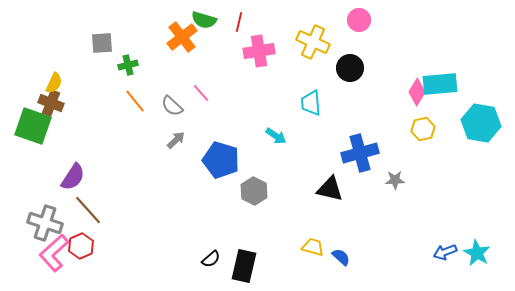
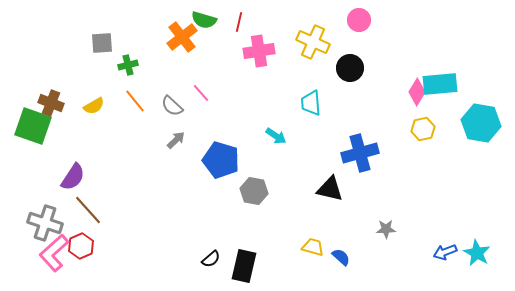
yellow semicircle: moved 40 px right, 23 px down; rotated 35 degrees clockwise
gray star: moved 9 px left, 49 px down
gray hexagon: rotated 16 degrees counterclockwise
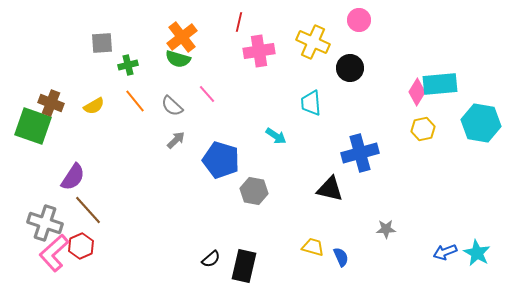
green semicircle: moved 26 px left, 39 px down
pink line: moved 6 px right, 1 px down
blue semicircle: rotated 24 degrees clockwise
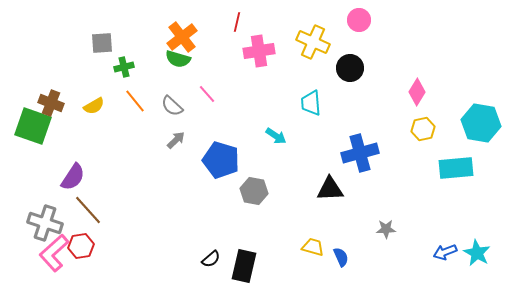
red line: moved 2 px left
green cross: moved 4 px left, 2 px down
cyan rectangle: moved 16 px right, 84 px down
black triangle: rotated 16 degrees counterclockwise
red hexagon: rotated 15 degrees clockwise
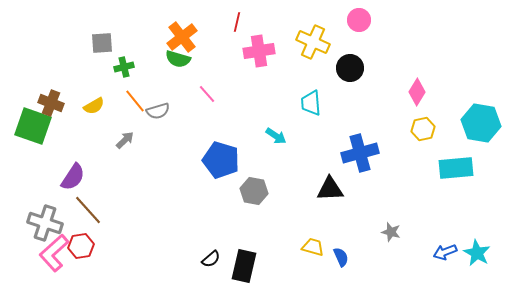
gray semicircle: moved 14 px left, 5 px down; rotated 60 degrees counterclockwise
gray arrow: moved 51 px left
gray star: moved 5 px right, 3 px down; rotated 18 degrees clockwise
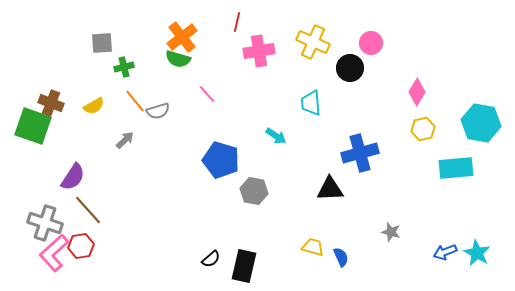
pink circle: moved 12 px right, 23 px down
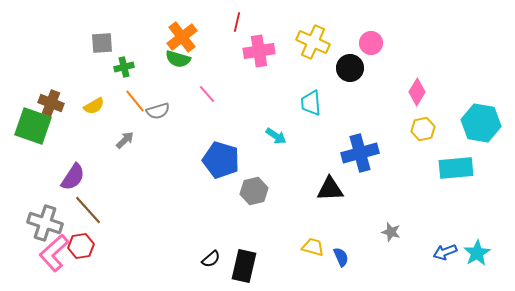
gray hexagon: rotated 24 degrees counterclockwise
cyan star: rotated 12 degrees clockwise
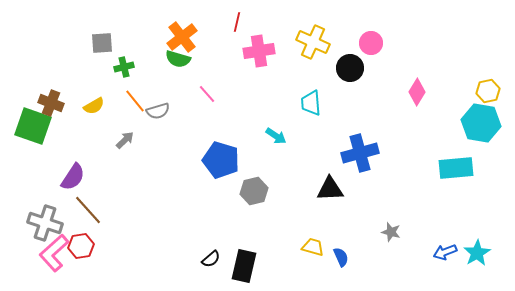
yellow hexagon: moved 65 px right, 38 px up
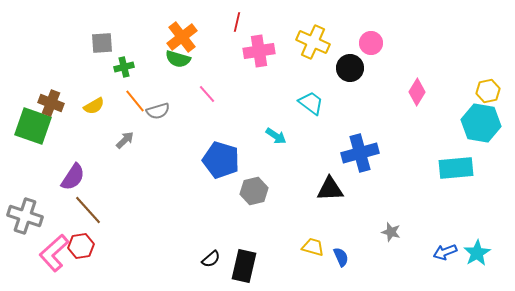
cyan trapezoid: rotated 132 degrees clockwise
gray cross: moved 20 px left, 7 px up
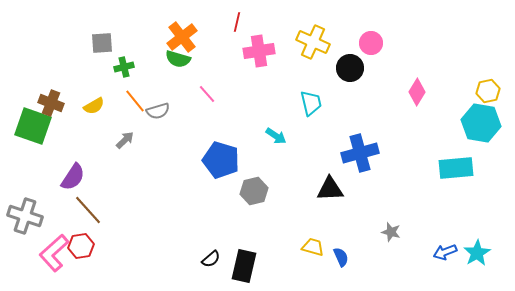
cyan trapezoid: rotated 40 degrees clockwise
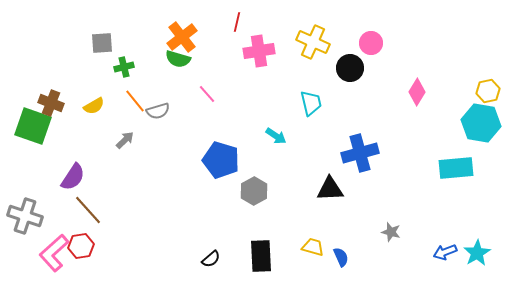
gray hexagon: rotated 16 degrees counterclockwise
black rectangle: moved 17 px right, 10 px up; rotated 16 degrees counterclockwise
